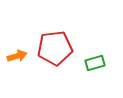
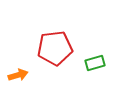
orange arrow: moved 1 px right, 19 px down
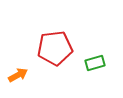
orange arrow: rotated 12 degrees counterclockwise
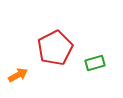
red pentagon: rotated 20 degrees counterclockwise
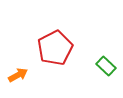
green rectangle: moved 11 px right, 3 px down; rotated 60 degrees clockwise
